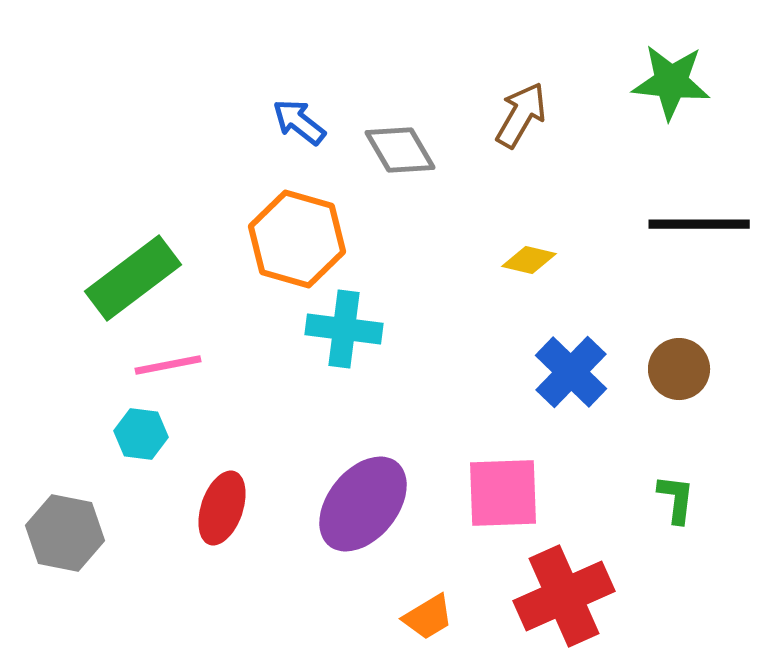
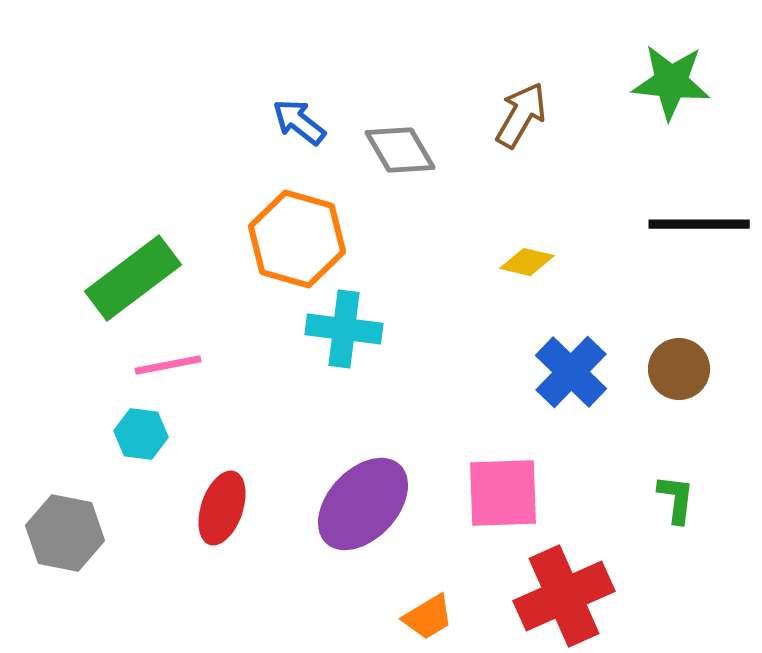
yellow diamond: moved 2 px left, 2 px down
purple ellipse: rotated 4 degrees clockwise
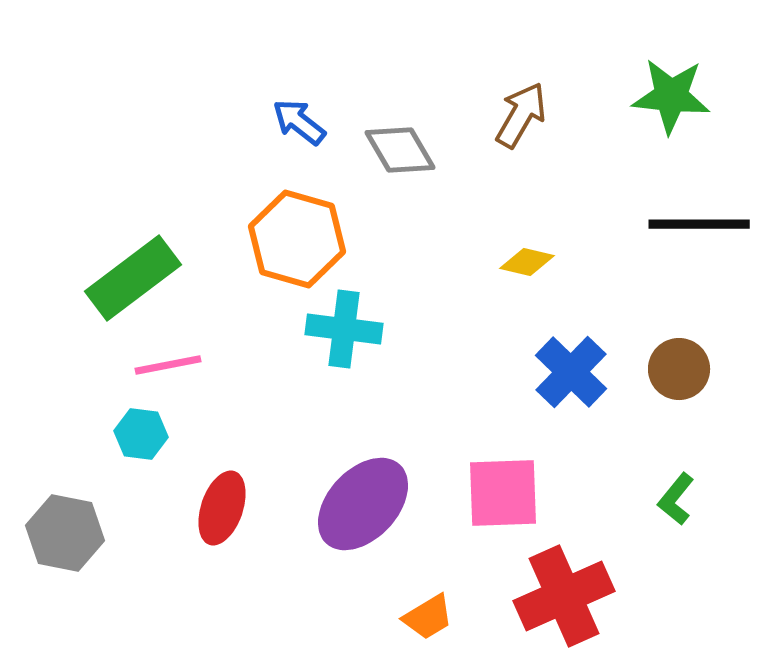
green star: moved 14 px down
green L-shape: rotated 148 degrees counterclockwise
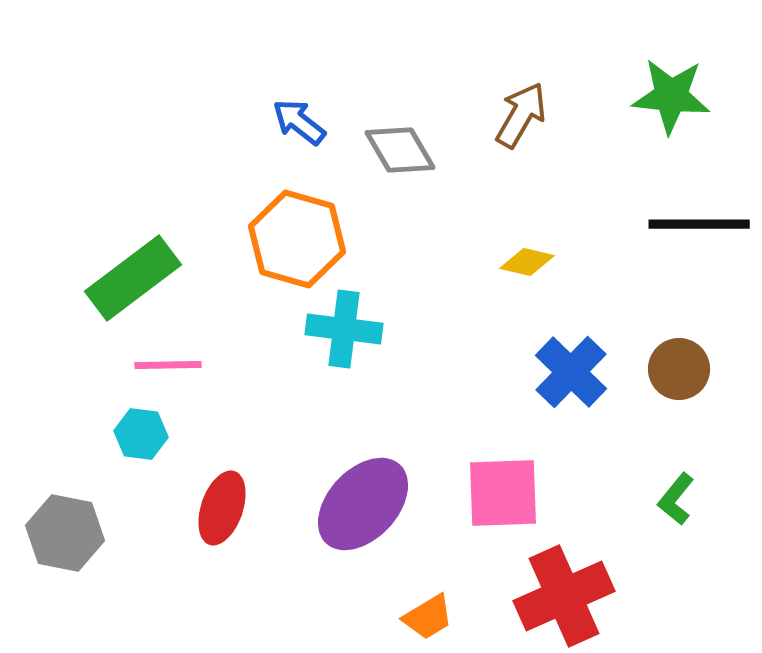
pink line: rotated 10 degrees clockwise
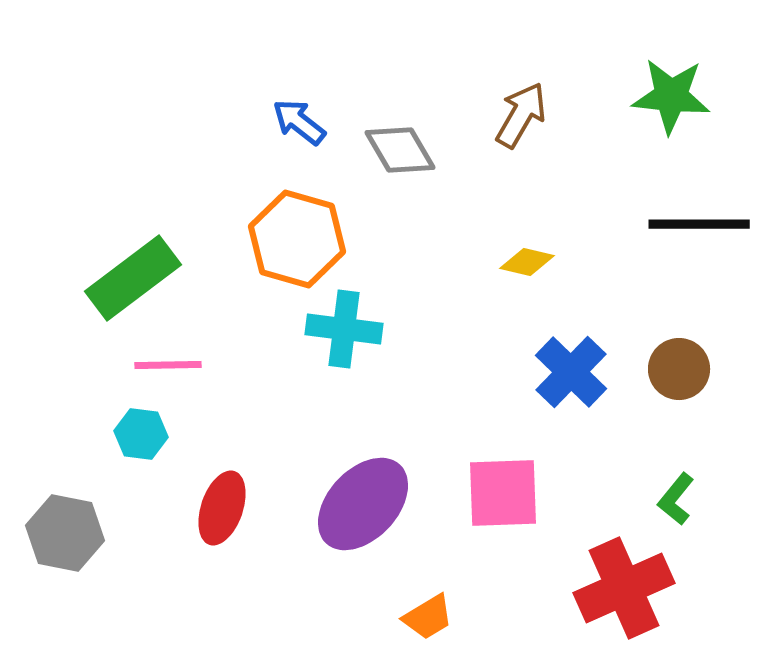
red cross: moved 60 px right, 8 px up
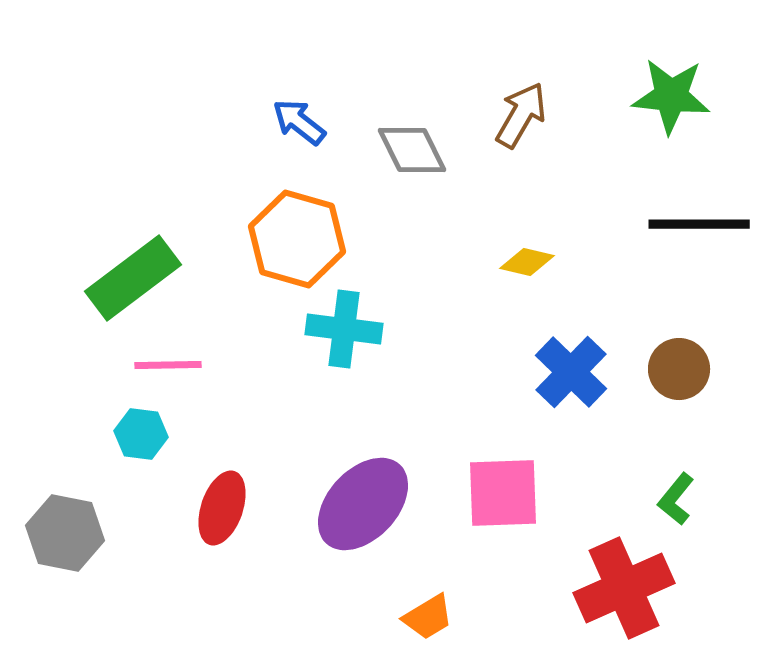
gray diamond: moved 12 px right; rotated 4 degrees clockwise
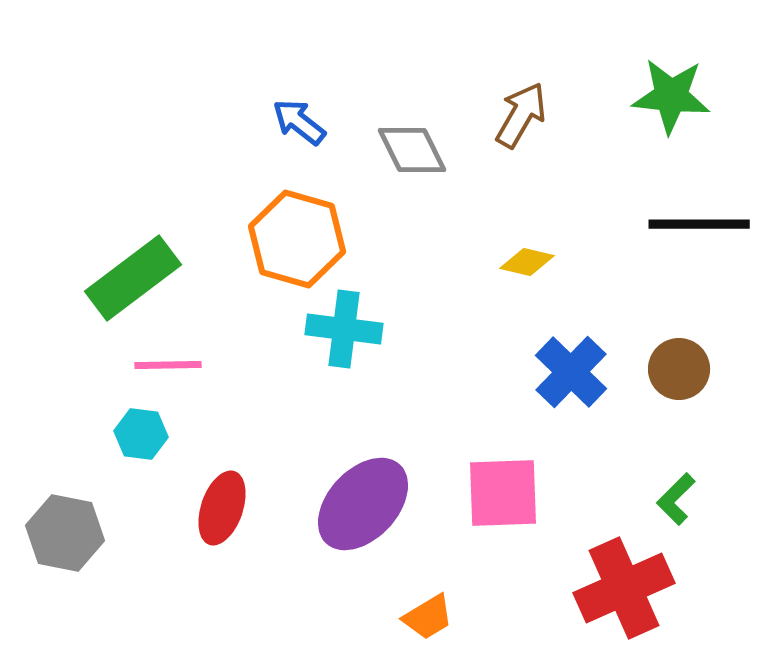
green L-shape: rotated 6 degrees clockwise
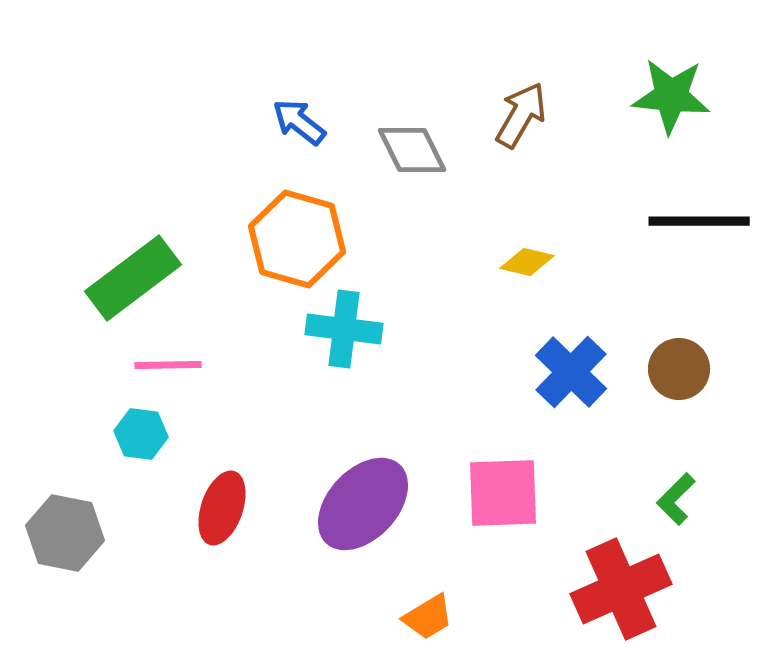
black line: moved 3 px up
red cross: moved 3 px left, 1 px down
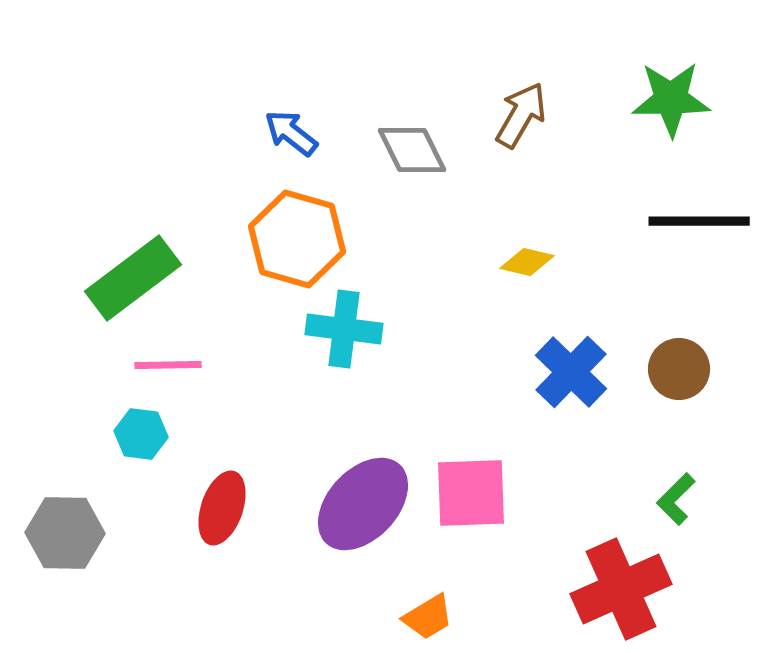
green star: moved 3 px down; rotated 6 degrees counterclockwise
blue arrow: moved 8 px left, 11 px down
pink square: moved 32 px left
gray hexagon: rotated 10 degrees counterclockwise
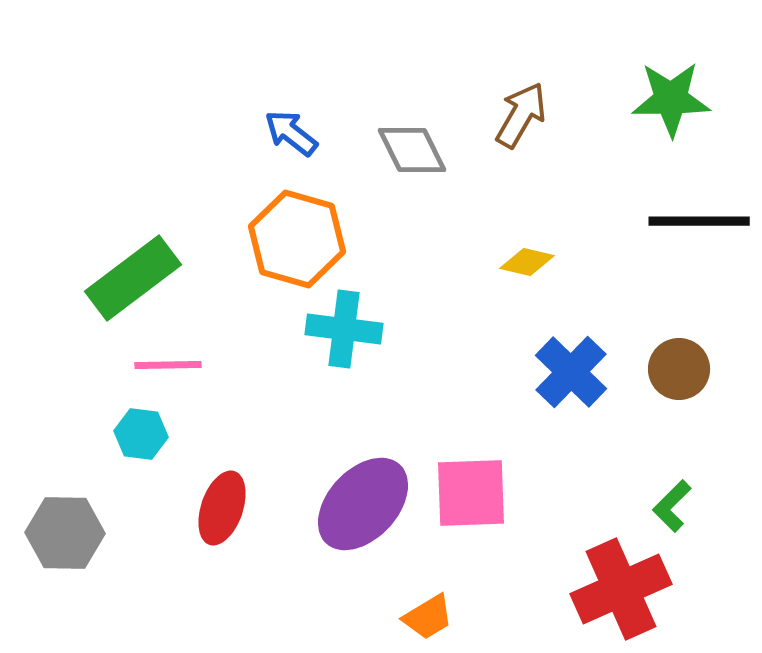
green L-shape: moved 4 px left, 7 px down
